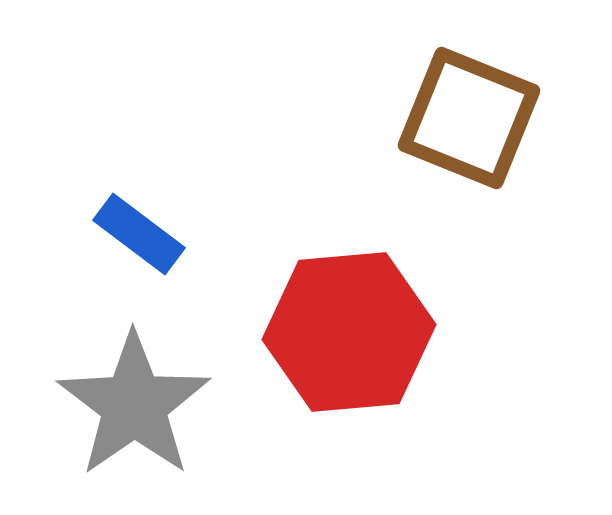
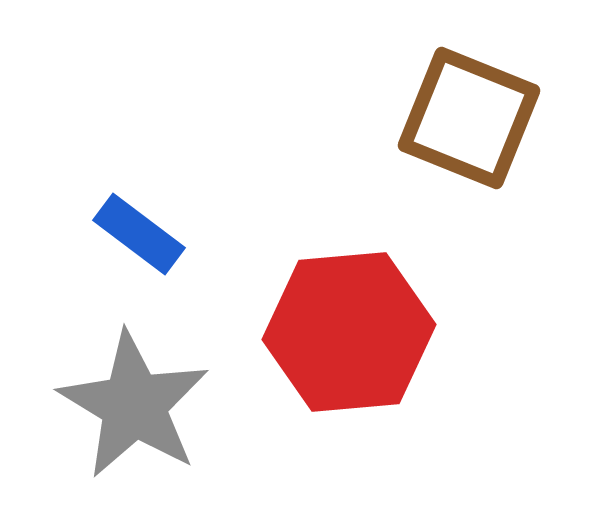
gray star: rotated 6 degrees counterclockwise
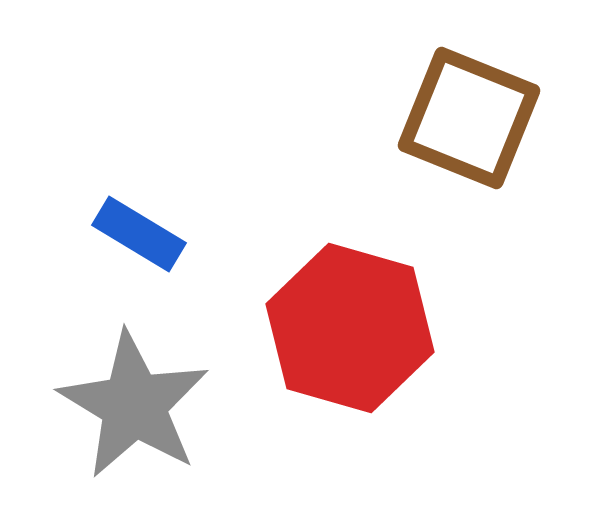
blue rectangle: rotated 6 degrees counterclockwise
red hexagon: moved 1 px right, 4 px up; rotated 21 degrees clockwise
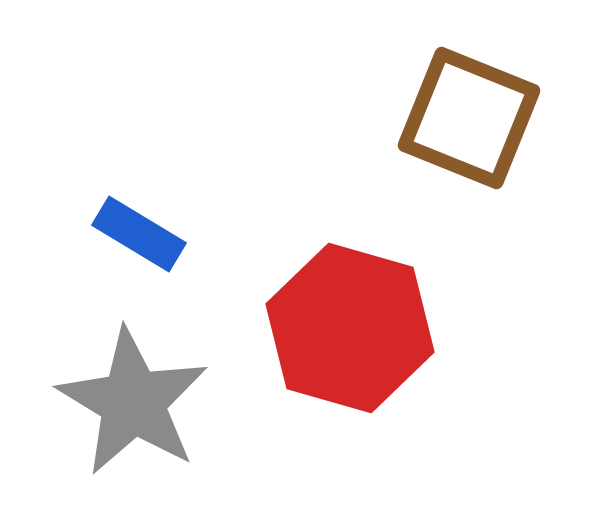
gray star: moved 1 px left, 3 px up
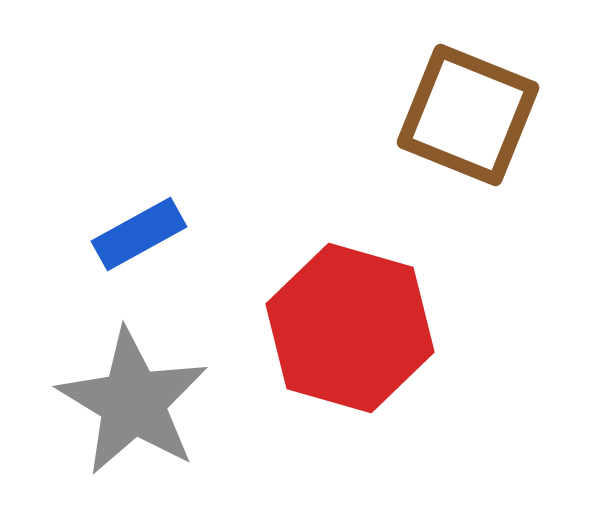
brown square: moved 1 px left, 3 px up
blue rectangle: rotated 60 degrees counterclockwise
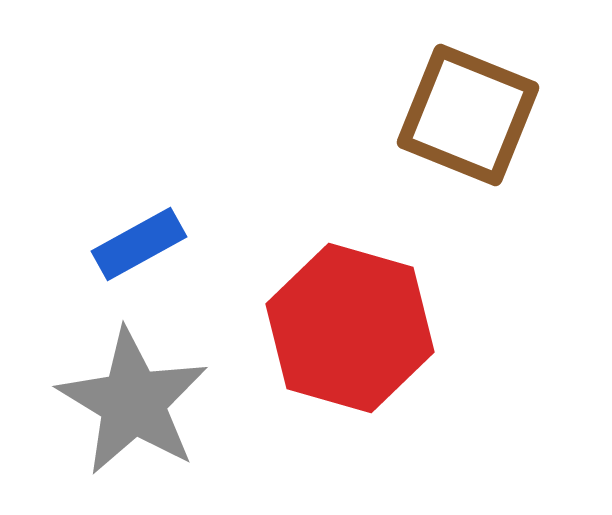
blue rectangle: moved 10 px down
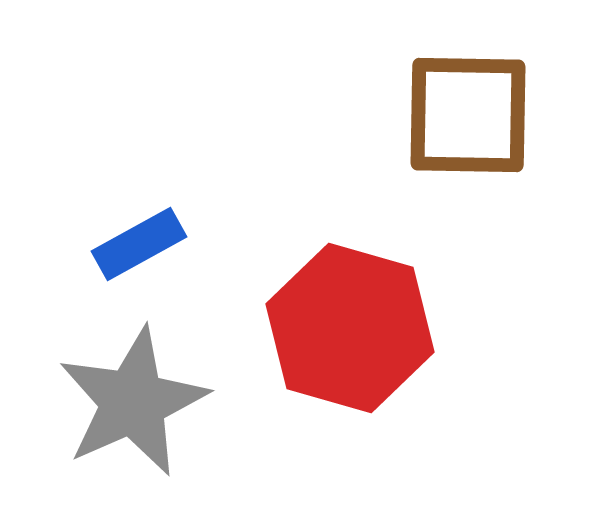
brown square: rotated 21 degrees counterclockwise
gray star: rotated 17 degrees clockwise
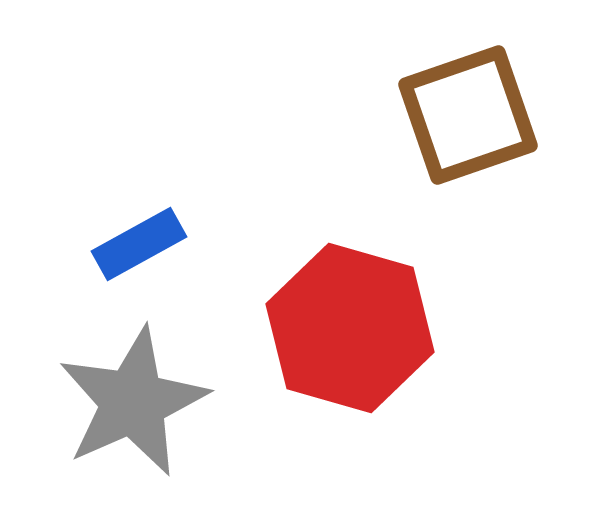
brown square: rotated 20 degrees counterclockwise
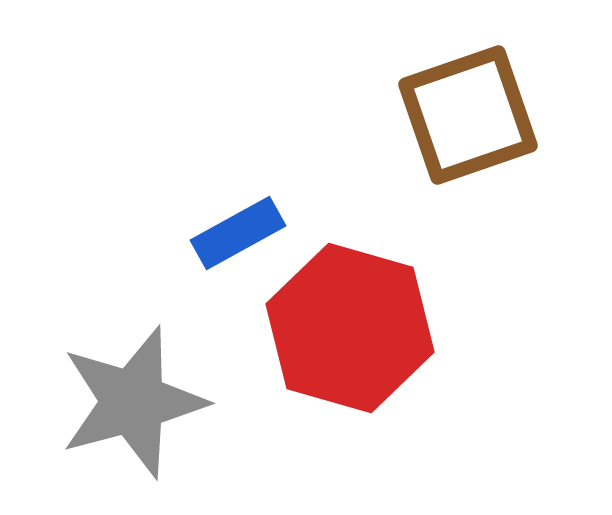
blue rectangle: moved 99 px right, 11 px up
gray star: rotated 9 degrees clockwise
